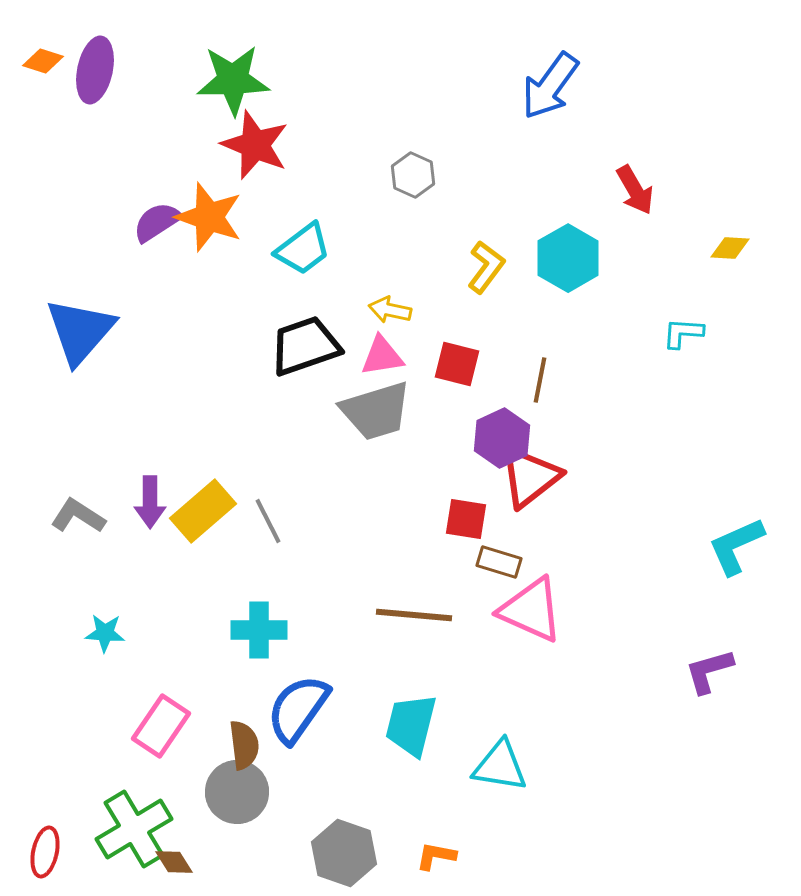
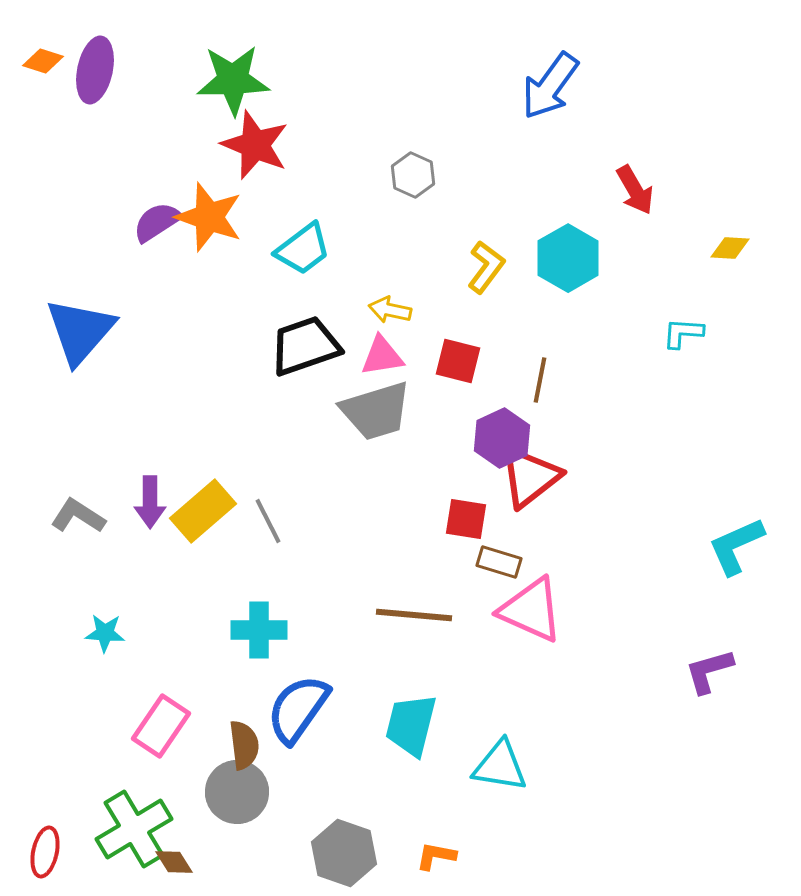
red square at (457, 364): moved 1 px right, 3 px up
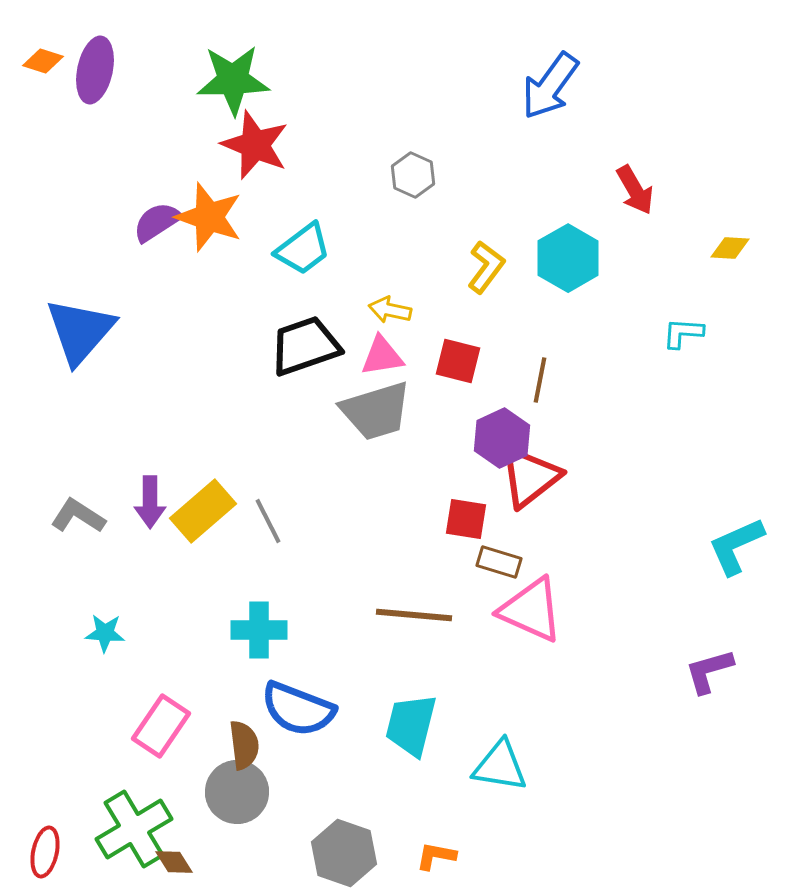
blue semicircle at (298, 709): rotated 104 degrees counterclockwise
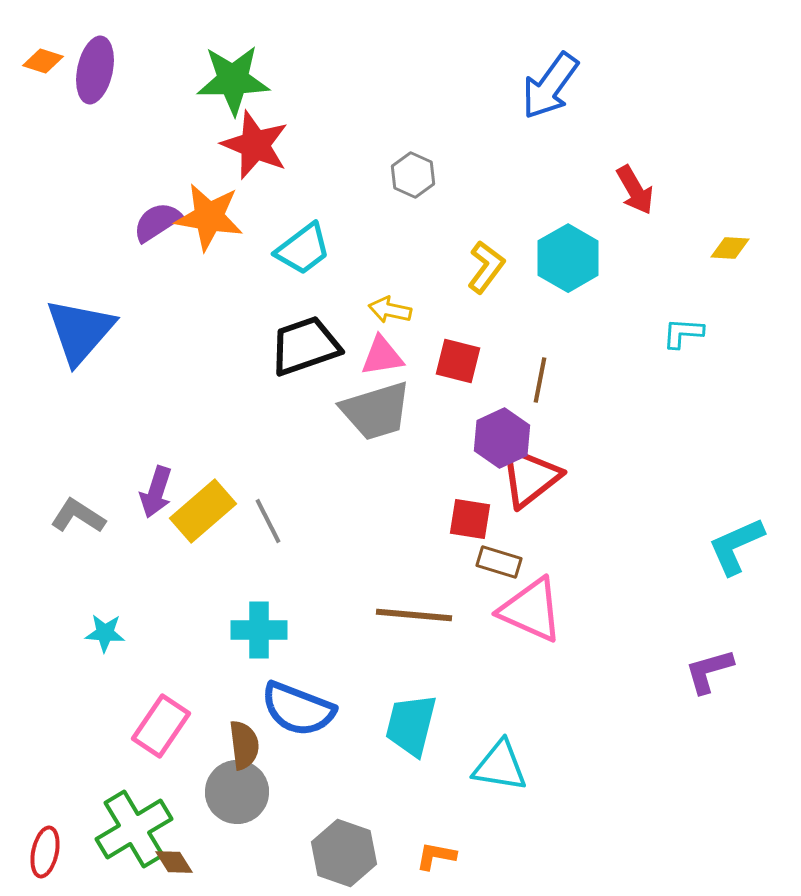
orange star at (209, 217): rotated 10 degrees counterclockwise
purple arrow at (150, 502): moved 6 px right, 10 px up; rotated 18 degrees clockwise
red square at (466, 519): moved 4 px right
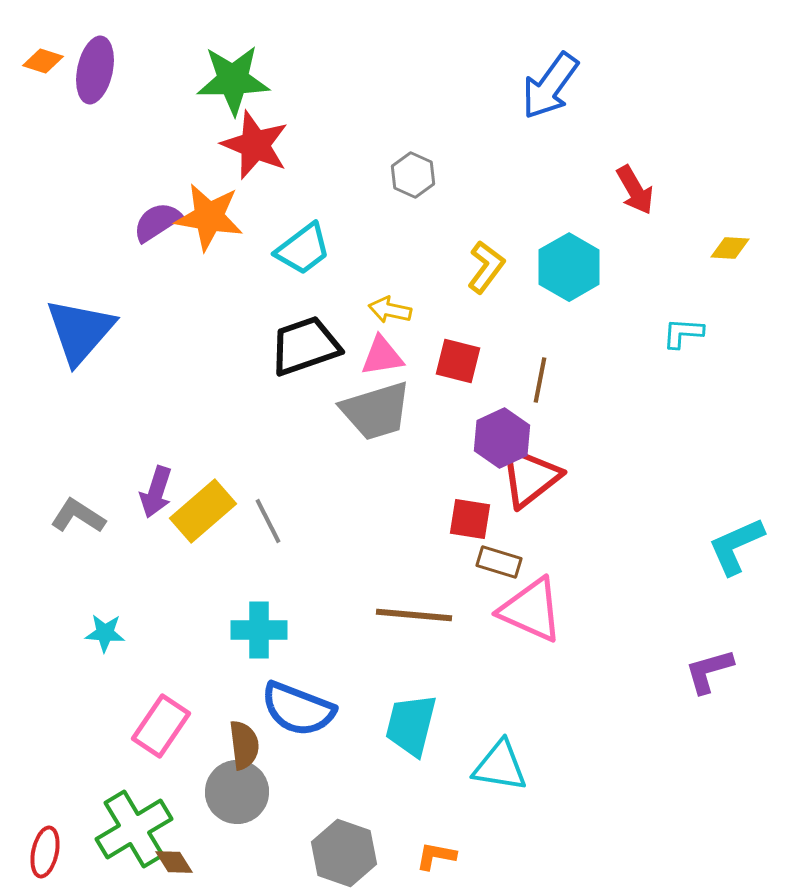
cyan hexagon at (568, 258): moved 1 px right, 9 px down
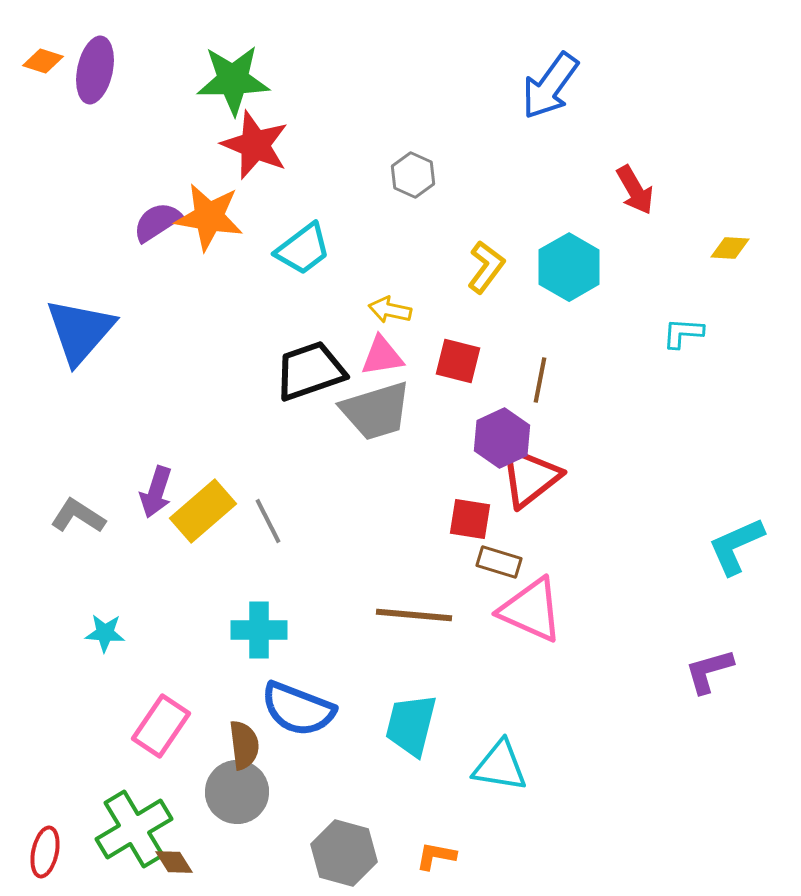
black trapezoid at (305, 346): moved 5 px right, 25 px down
gray hexagon at (344, 853): rotated 4 degrees counterclockwise
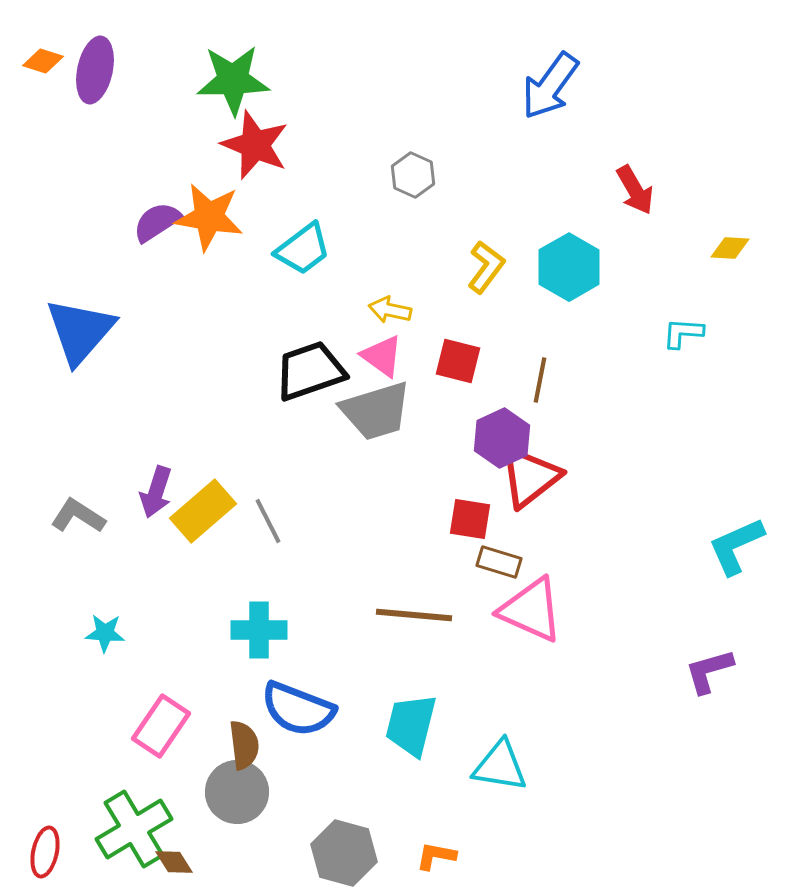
pink triangle at (382, 356): rotated 45 degrees clockwise
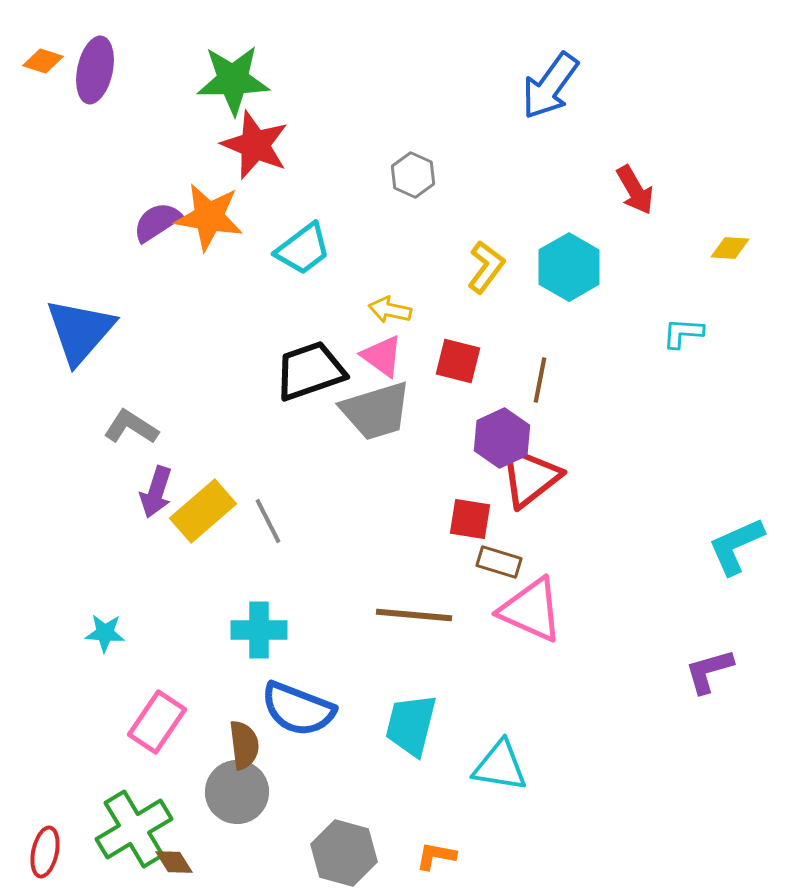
gray L-shape at (78, 516): moved 53 px right, 89 px up
pink rectangle at (161, 726): moved 4 px left, 4 px up
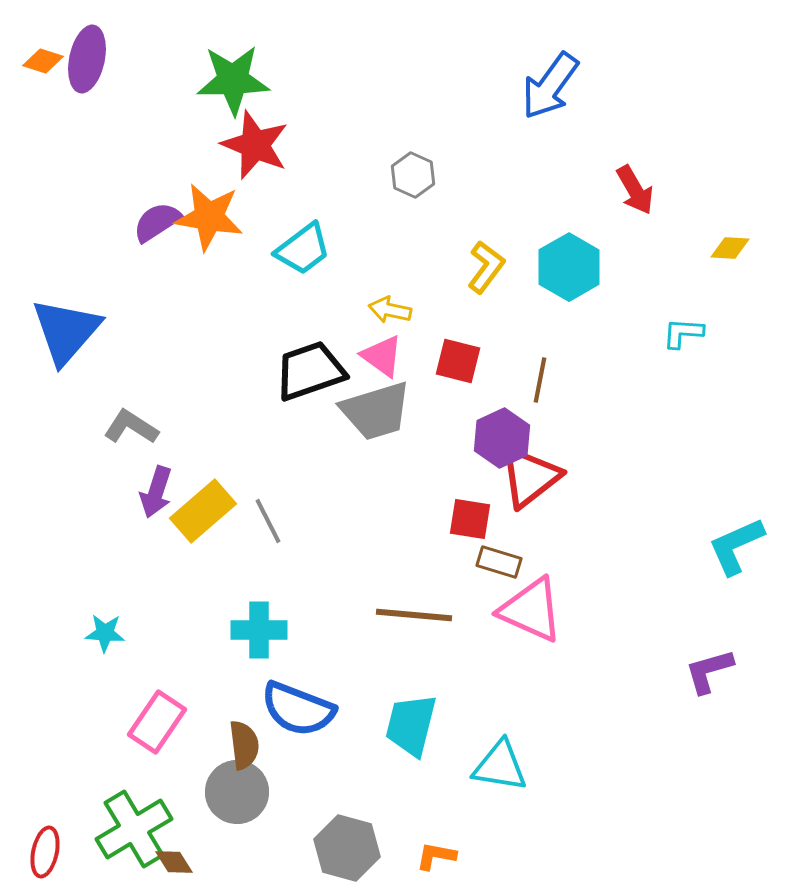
purple ellipse at (95, 70): moved 8 px left, 11 px up
blue triangle at (80, 331): moved 14 px left
gray hexagon at (344, 853): moved 3 px right, 5 px up
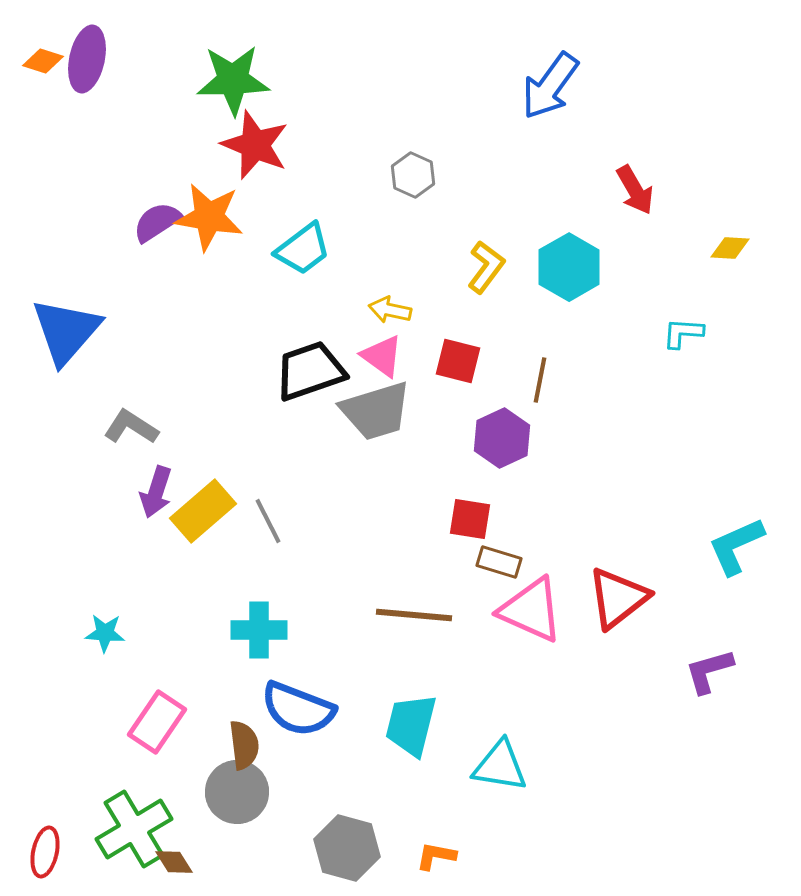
red triangle at (530, 477): moved 88 px right, 121 px down
